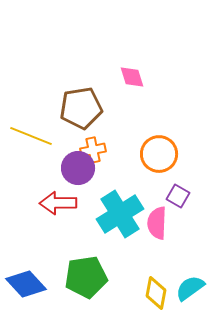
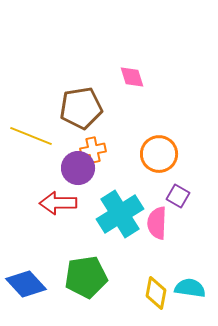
cyan semicircle: rotated 44 degrees clockwise
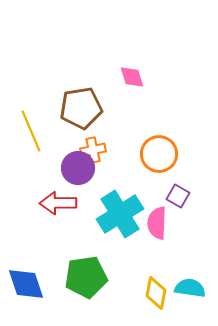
yellow line: moved 5 px up; rotated 45 degrees clockwise
blue diamond: rotated 24 degrees clockwise
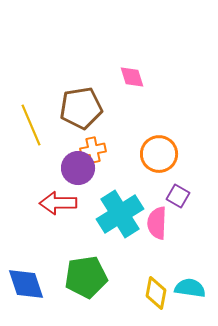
yellow line: moved 6 px up
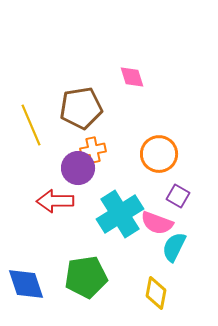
red arrow: moved 3 px left, 2 px up
pink semicircle: rotated 72 degrees counterclockwise
cyan semicircle: moved 16 px left, 41 px up; rotated 72 degrees counterclockwise
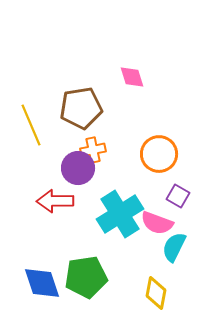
blue diamond: moved 16 px right, 1 px up
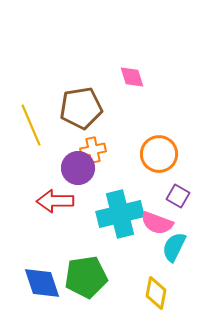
cyan cross: rotated 18 degrees clockwise
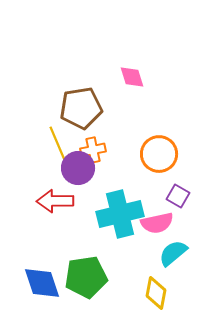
yellow line: moved 28 px right, 22 px down
pink semicircle: rotated 32 degrees counterclockwise
cyan semicircle: moved 1 px left, 6 px down; rotated 24 degrees clockwise
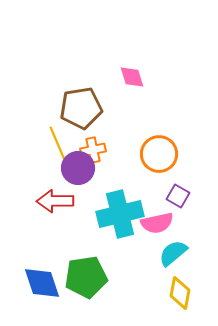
yellow diamond: moved 24 px right
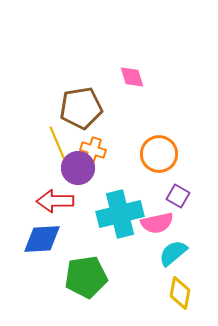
orange cross: rotated 30 degrees clockwise
blue diamond: moved 44 px up; rotated 75 degrees counterclockwise
